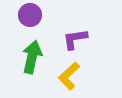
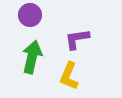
purple L-shape: moved 2 px right
yellow L-shape: rotated 24 degrees counterclockwise
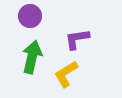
purple circle: moved 1 px down
yellow L-shape: moved 3 px left, 2 px up; rotated 36 degrees clockwise
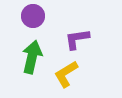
purple circle: moved 3 px right
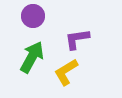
green arrow: rotated 16 degrees clockwise
yellow L-shape: moved 2 px up
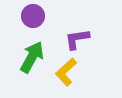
yellow L-shape: rotated 12 degrees counterclockwise
